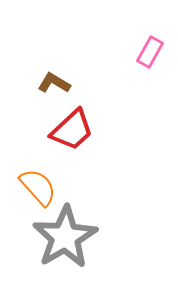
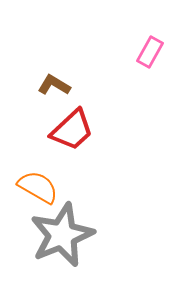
brown L-shape: moved 2 px down
orange semicircle: rotated 18 degrees counterclockwise
gray star: moved 3 px left, 2 px up; rotated 8 degrees clockwise
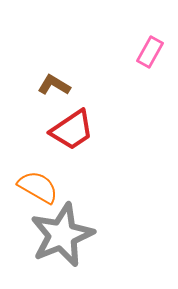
red trapezoid: rotated 9 degrees clockwise
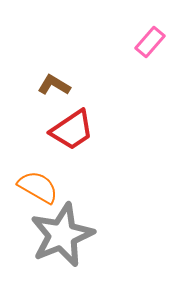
pink rectangle: moved 10 px up; rotated 12 degrees clockwise
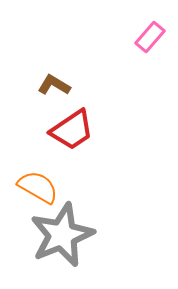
pink rectangle: moved 5 px up
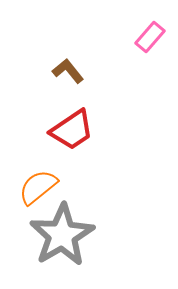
brown L-shape: moved 14 px right, 14 px up; rotated 20 degrees clockwise
orange semicircle: rotated 69 degrees counterclockwise
gray star: rotated 8 degrees counterclockwise
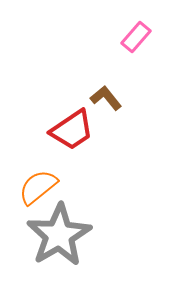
pink rectangle: moved 14 px left
brown L-shape: moved 38 px right, 27 px down
gray star: moved 3 px left
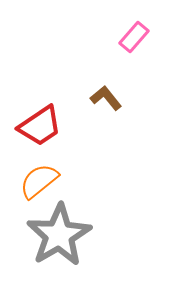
pink rectangle: moved 2 px left
red trapezoid: moved 32 px left, 4 px up
orange semicircle: moved 1 px right, 6 px up
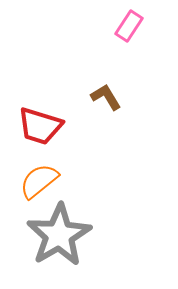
pink rectangle: moved 5 px left, 11 px up; rotated 8 degrees counterclockwise
brown L-shape: moved 1 px up; rotated 8 degrees clockwise
red trapezoid: rotated 51 degrees clockwise
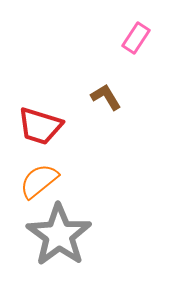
pink rectangle: moved 7 px right, 12 px down
gray star: rotated 6 degrees counterclockwise
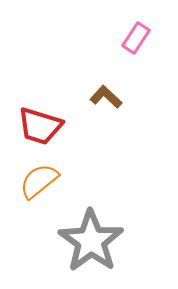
brown L-shape: rotated 16 degrees counterclockwise
gray star: moved 32 px right, 6 px down
